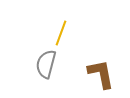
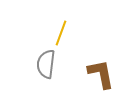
gray semicircle: rotated 8 degrees counterclockwise
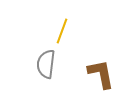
yellow line: moved 1 px right, 2 px up
